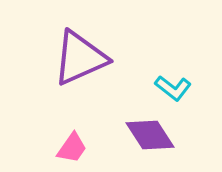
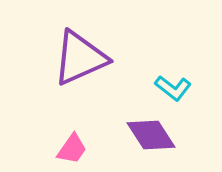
purple diamond: moved 1 px right
pink trapezoid: moved 1 px down
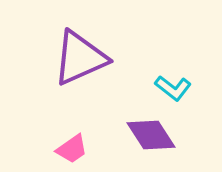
pink trapezoid: rotated 20 degrees clockwise
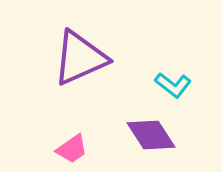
cyan L-shape: moved 3 px up
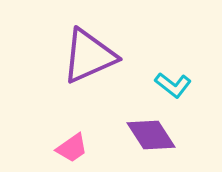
purple triangle: moved 9 px right, 2 px up
pink trapezoid: moved 1 px up
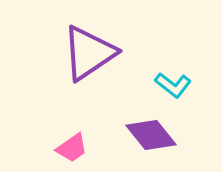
purple triangle: moved 3 px up; rotated 10 degrees counterclockwise
purple diamond: rotated 6 degrees counterclockwise
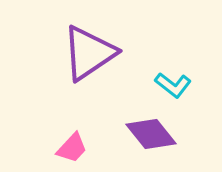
purple diamond: moved 1 px up
pink trapezoid: rotated 12 degrees counterclockwise
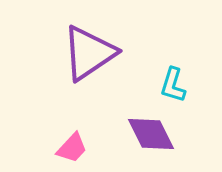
cyan L-shape: rotated 69 degrees clockwise
purple diamond: rotated 12 degrees clockwise
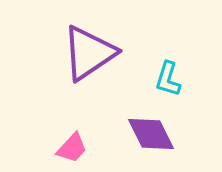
cyan L-shape: moved 5 px left, 6 px up
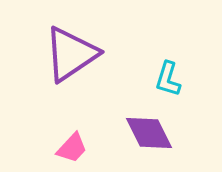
purple triangle: moved 18 px left, 1 px down
purple diamond: moved 2 px left, 1 px up
